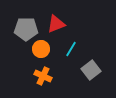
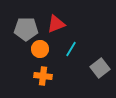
orange circle: moved 1 px left
gray square: moved 9 px right, 2 px up
orange cross: rotated 18 degrees counterclockwise
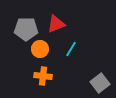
gray square: moved 15 px down
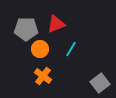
orange cross: rotated 30 degrees clockwise
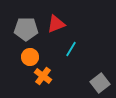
orange circle: moved 10 px left, 8 px down
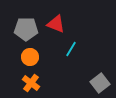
red triangle: rotated 42 degrees clockwise
orange cross: moved 12 px left, 7 px down
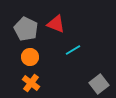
gray pentagon: rotated 25 degrees clockwise
cyan line: moved 2 px right, 1 px down; rotated 28 degrees clockwise
gray square: moved 1 px left, 1 px down
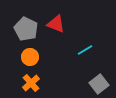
cyan line: moved 12 px right
orange cross: rotated 12 degrees clockwise
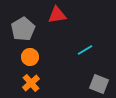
red triangle: moved 1 px right, 9 px up; rotated 30 degrees counterclockwise
gray pentagon: moved 3 px left; rotated 15 degrees clockwise
gray square: rotated 30 degrees counterclockwise
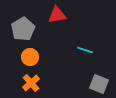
cyan line: rotated 49 degrees clockwise
